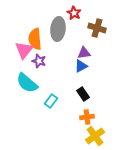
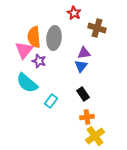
gray ellipse: moved 4 px left, 9 px down
orange semicircle: moved 1 px left, 2 px up
blue triangle: rotated 24 degrees counterclockwise
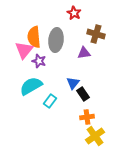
brown cross: moved 1 px left, 6 px down
gray ellipse: moved 2 px right, 2 px down
blue triangle: moved 8 px left, 17 px down
cyan semicircle: moved 4 px right, 3 px down; rotated 110 degrees clockwise
cyan rectangle: moved 1 px left
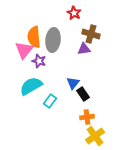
brown cross: moved 5 px left
gray ellipse: moved 3 px left
purple triangle: moved 4 px up
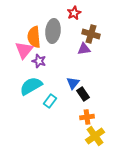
red star: rotated 16 degrees clockwise
gray ellipse: moved 9 px up
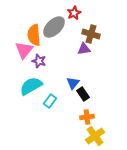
gray ellipse: moved 1 px right, 4 px up; rotated 40 degrees clockwise
orange semicircle: moved 2 px up
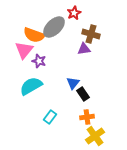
orange semicircle: rotated 65 degrees counterclockwise
cyan rectangle: moved 16 px down
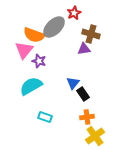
cyan rectangle: moved 5 px left; rotated 72 degrees clockwise
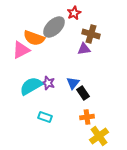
orange semicircle: moved 3 px down
pink triangle: moved 3 px left; rotated 24 degrees clockwise
purple star: moved 9 px right, 22 px down
black rectangle: moved 1 px up
yellow cross: moved 4 px right
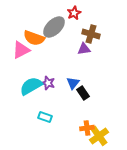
orange cross: moved 11 px down
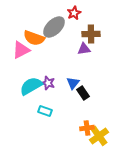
brown cross: rotated 18 degrees counterclockwise
cyan rectangle: moved 6 px up
